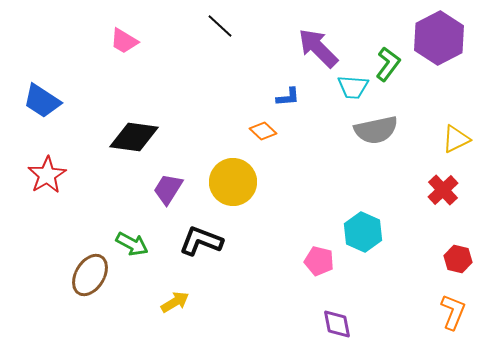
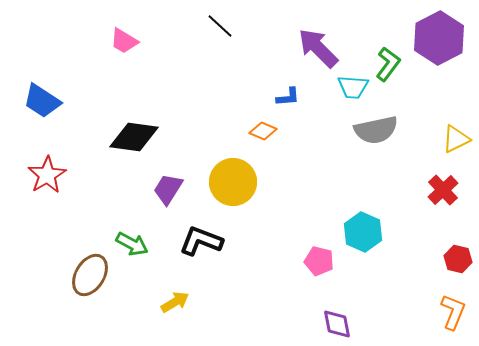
orange diamond: rotated 20 degrees counterclockwise
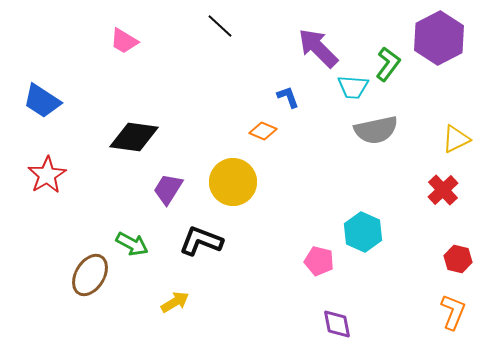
blue L-shape: rotated 105 degrees counterclockwise
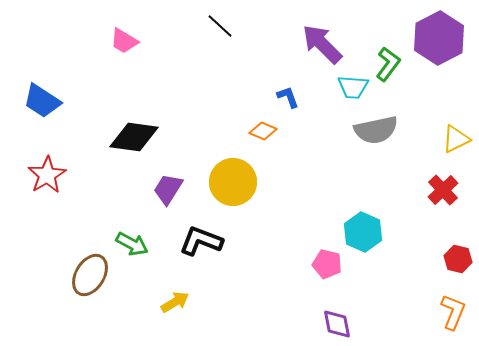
purple arrow: moved 4 px right, 4 px up
pink pentagon: moved 8 px right, 3 px down
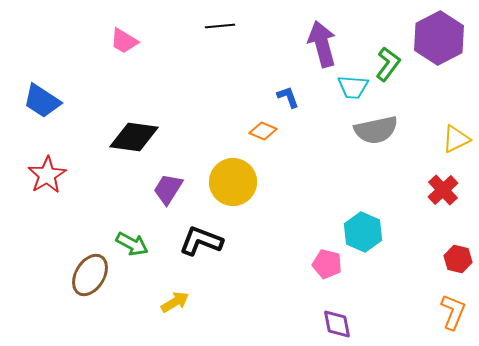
black line: rotated 48 degrees counterclockwise
purple arrow: rotated 30 degrees clockwise
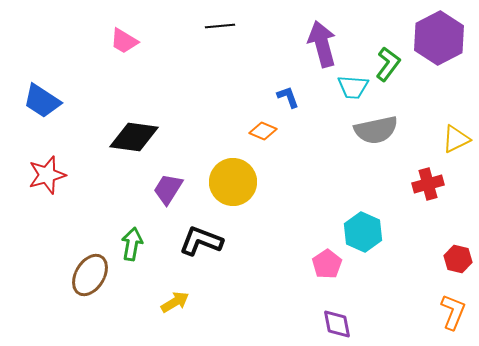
red star: rotated 15 degrees clockwise
red cross: moved 15 px left, 6 px up; rotated 28 degrees clockwise
green arrow: rotated 108 degrees counterclockwise
pink pentagon: rotated 24 degrees clockwise
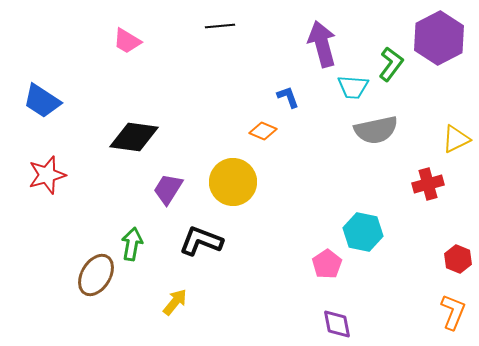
pink trapezoid: moved 3 px right
green L-shape: moved 3 px right
cyan hexagon: rotated 12 degrees counterclockwise
red hexagon: rotated 8 degrees clockwise
brown ellipse: moved 6 px right
yellow arrow: rotated 20 degrees counterclockwise
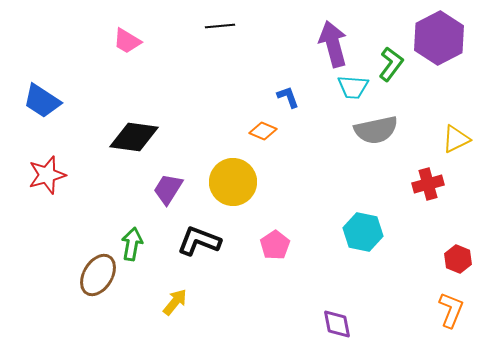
purple arrow: moved 11 px right
black L-shape: moved 2 px left
pink pentagon: moved 52 px left, 19 px up
brown ellipse: moved 2 px right
orange L-shape: moved 2 px left, 2 px up
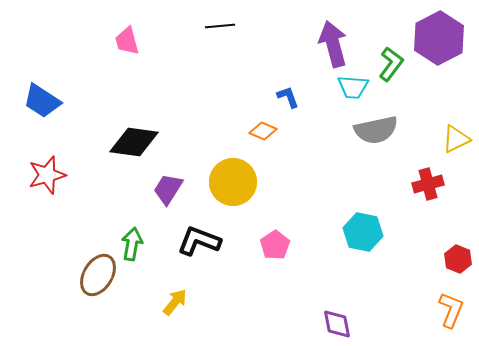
pink trapezoid: rotated 44 degrees clockwise
black diamond: moved 5 px down
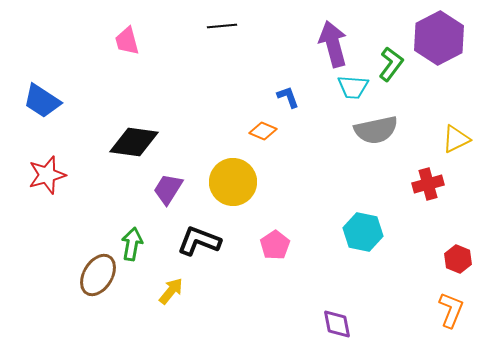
black line: moved 2 px right
yellow arrow: moved 4 px left, 11 px up
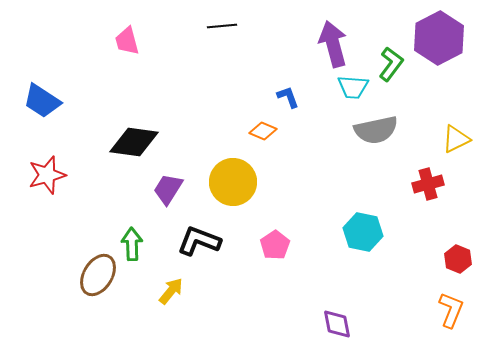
green arrow: rotated 12 degrees counterclockwise
